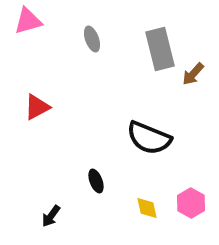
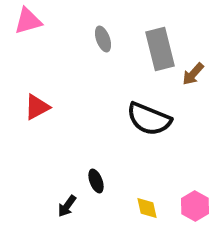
gray ellipse: moved 11 px right
black semicircle: moved 19 px up
pink hexagon: moved 4 px right, 3 px down
black arrow: moved 16 px right, 10 px up
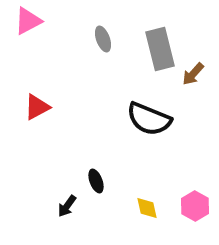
pink triangle: rotated 12 degrees counterclockwise
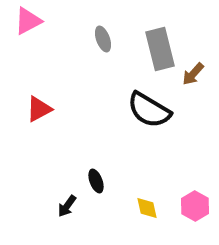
red triangle: moved 2 px right, 2 px down
black semicircle: moved 9 px up; rotated 9 degrees clockwise
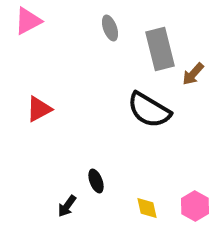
gray ellipse: moved 7 px right, 11 px up
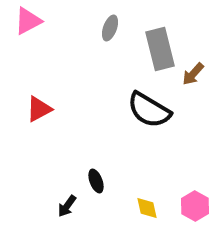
gray ellipse: rotated 40 degrees clockwise
